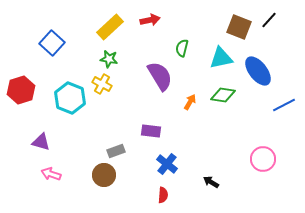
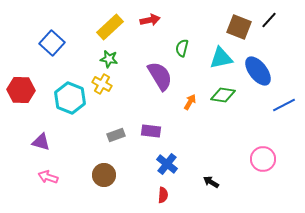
red hexagon: rotated 20 degrees clockwise
gray rectangle: moved 16 px up
pink arrow: moved 3 px left, 3 px down
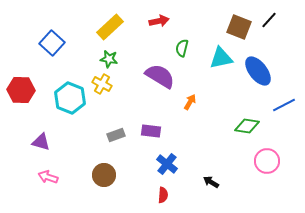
red arrow: moved 9 px right, 1 px down
purple semicircle: rotated 28 degrees counterclockwise
green diamond: moved 24 px right, 31 px down
pink circle: moved 4 px right, 2 px down
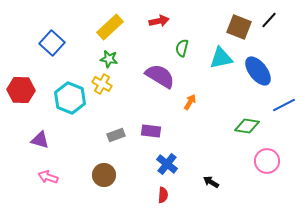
purple triangle: moved 1 px left, 2 px up
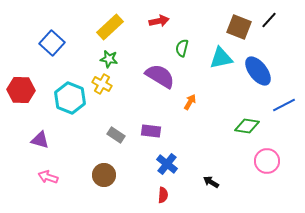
gray rectangle: rotated 54 degrees clockwise
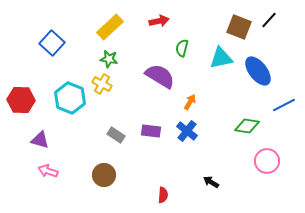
red hexagon: moved 10 px down
blue cross: moved 20 px right, 33 px up
pink arrow: moved 6 px up
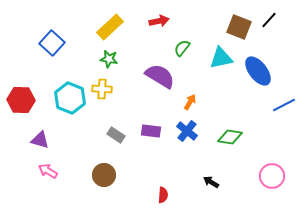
green semicircle: rotated 24 degrees clockwise
yellow cross: moved 5 px down; rotated 24 degrees counterclockwise
green diamond: moved 17 px left, 11 px down
pink circle: moved 5 px right, 15 px down
pink arrow: rotated 12 degrees clockwise
